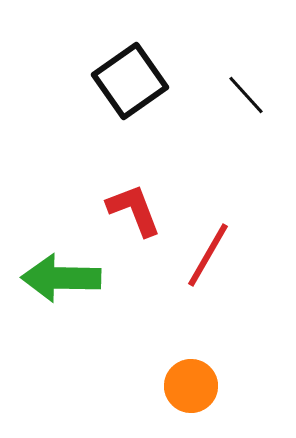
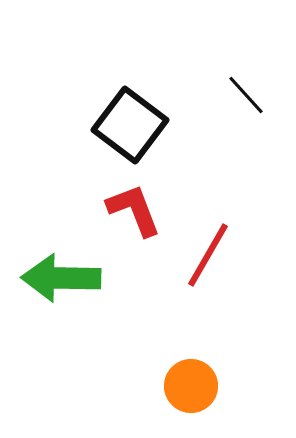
black square: moved 44 px down; rotated 18 degrees counterclockwise
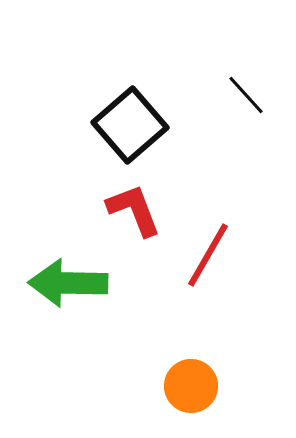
black square: rotated 12 degrees clockwise
green arrow: moved 7 px right, 5 px down
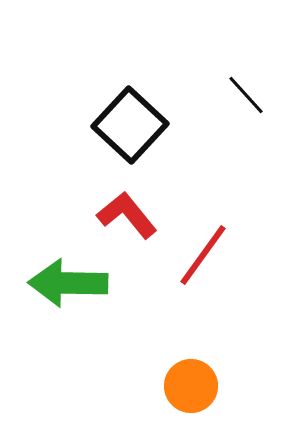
black square: rotated 6 degrees counterclockwise
red L-shape: moved 7 px left, 5 px down; rotated 18 degrees counterclockwise
red line: moved 5 px left; rotated 6 degrees clockwise
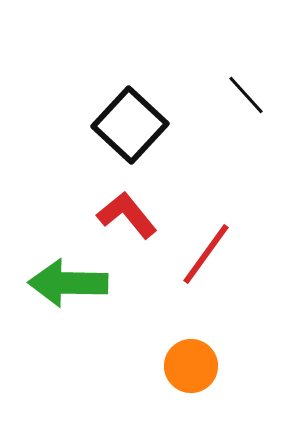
red line: moved 3 px right, 1 px up
orange circle: moved 20 px up
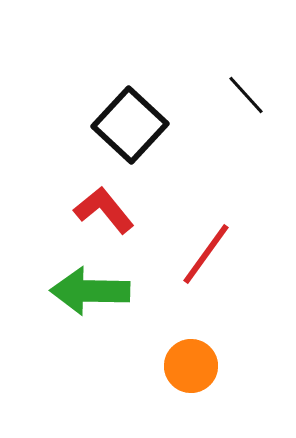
red L-shape: moved 23 px left, 5 px up
green arrow: moved 22 px right, 8 px down
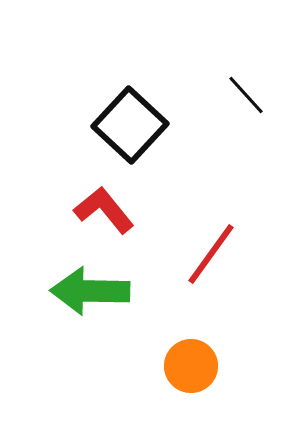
red line: moved 5 px right
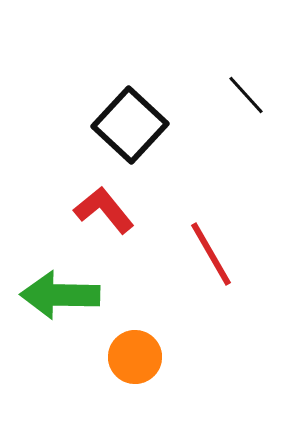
red line: rotated 66 degrees counterclockwise
green arrow: moved 30 px left, 4 px down
orange circle: moved 56 px left, 9 px up
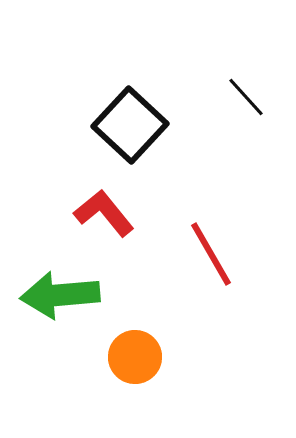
black line: moved 2 px down
red L-shape: moved 3 px down
green arrow: rotated 6 degrees counterclockwise
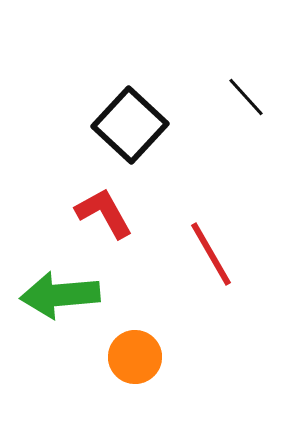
red L-shape: rotated 10 degrees clockwise
